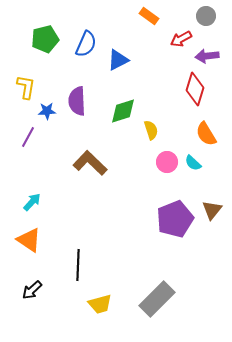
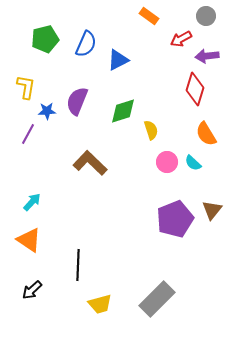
purple semicircle: rotated 24 degrees clockwise
purple line: moved 3 px up
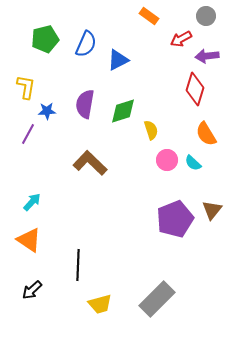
purple semicircle: moved 8 px right, 3 px down; rotated 12 degrees counterclockwise
pink circle: moved 2 px up
